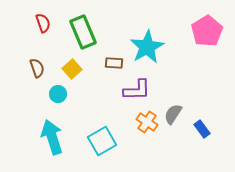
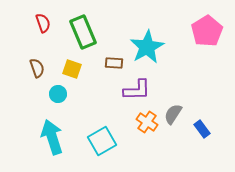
yellow square: rotated 30 degrees counterclockwise
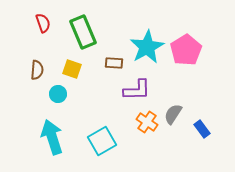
pink pentagon: moved 21 px left, 19 px down
brown semicircle: moved 2 px down; rotated 24 degrees clockwise
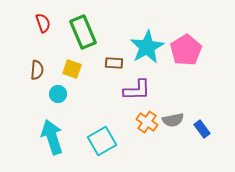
gray semicircle: moved 6 px down; rotated 135 degrees counterclockwise
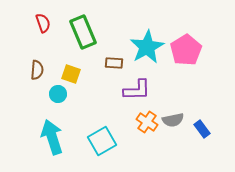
yellow square: moved 1 px left, 5 px down
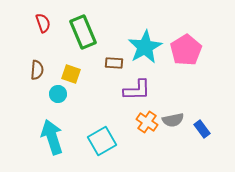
cyan star: moved 2 px left
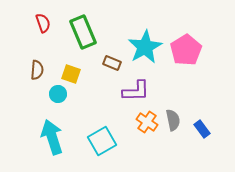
brown rectangle: moved 2 px left; rotated 18 degrees clockwise
purple L-shape: moved 1 px left, 1 px down
gray semicircle: rotated 90 degrees counterclockwise
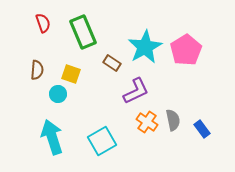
brown rectangle: rotated 12 degrees clockwise
purple L-shape: rotated 24 degrees counterclockwise
